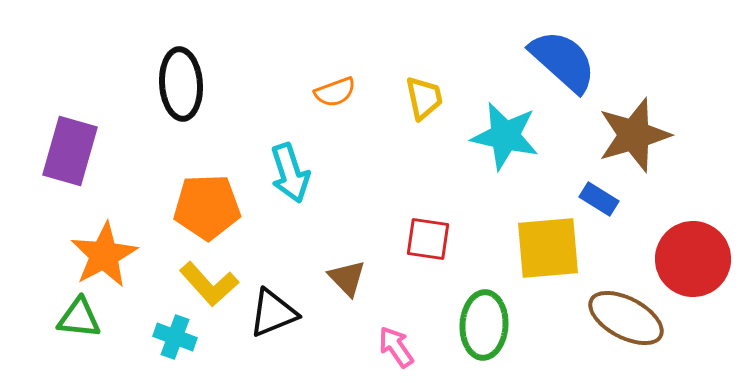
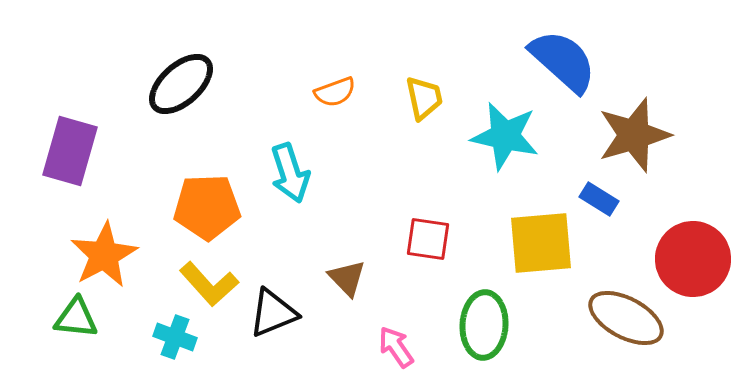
black ellipse: rotated 52 degrees clockwise
yellow square: moved 7 px left, 5 px up
green triangle: moved 3 px left
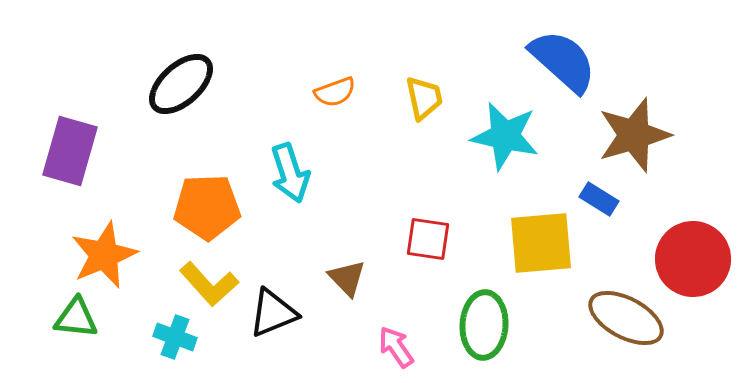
orange star: rotated 6 degrees clockwise
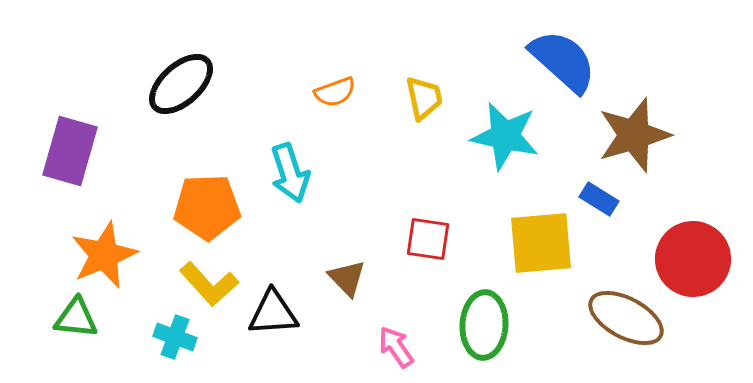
black triangle: rotated 18 degrees clockwise
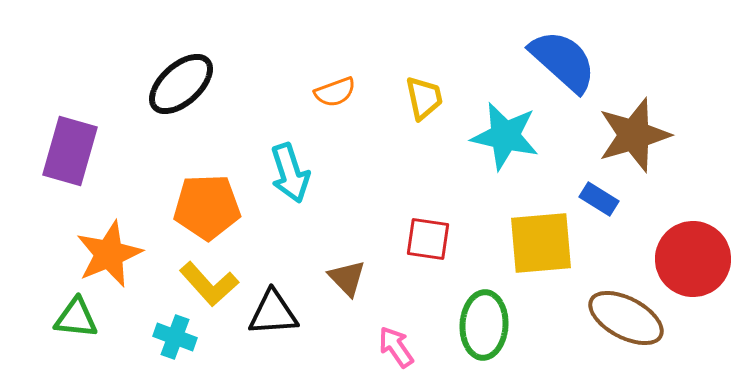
orange star: moved 5 px right, 1 px up
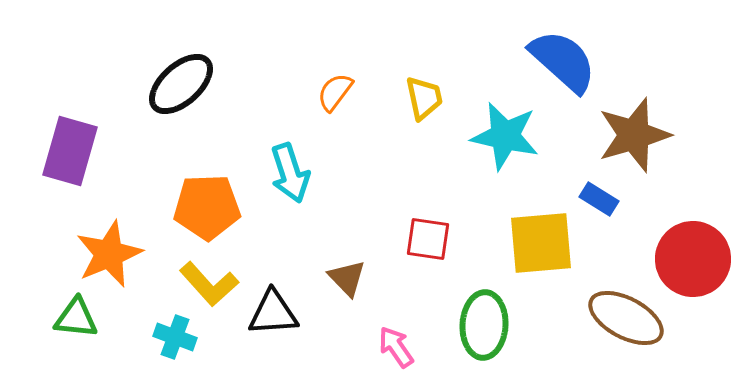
orange semicircle: rotated 147 degrees clockwise
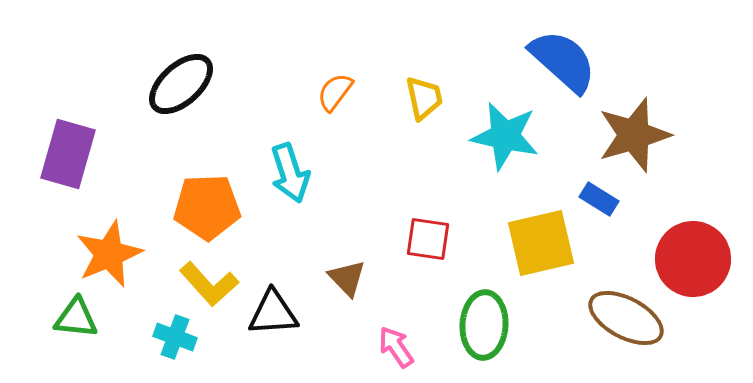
purple rectangle: moved 2 px left, 3 px down
yellow square: rotated 8 degrees counterclockwise
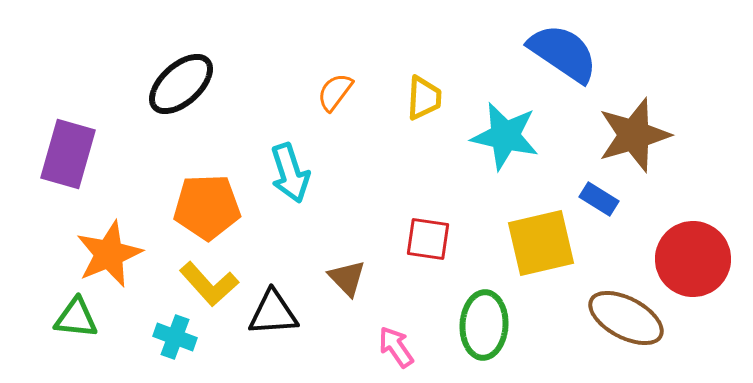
blue semicircle: moved 8 px up; rotated 8 degrees counterclockwise
yellow trapezoid: rotated 15 degrees clockwise
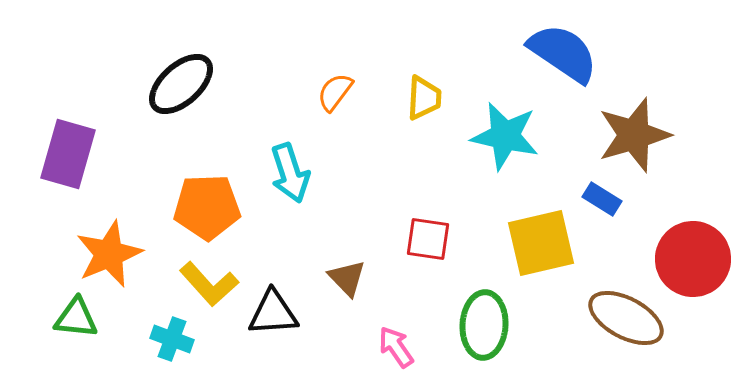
blue rectangle: moved 3 px right
cyan cross: moved 3 px left, 2 px down
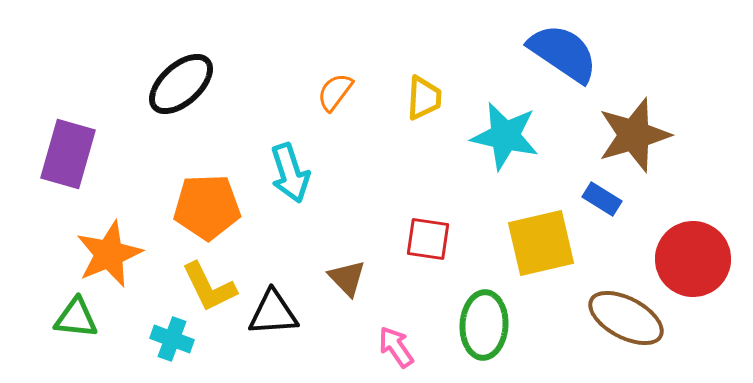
yellow L-shape: moved 3 px down; rotated 16 degrees clockwise
